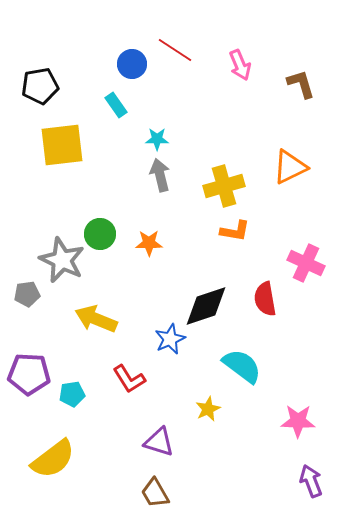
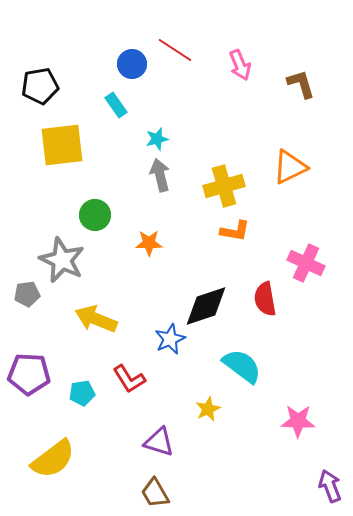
cyan star: rotated 15 degrees counterclockwise
green circle: moved 5 px left, 19 px up
cyan pentagon: moved 10 px right, 1 px up
purple arrow: moved 19 px right, 5 px down
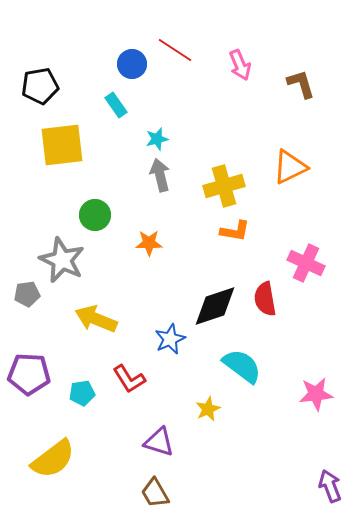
black diamond: moved 9 px right
pink star: moved 18 px right, 27 px up; rotated 8 degrees counterclockwise
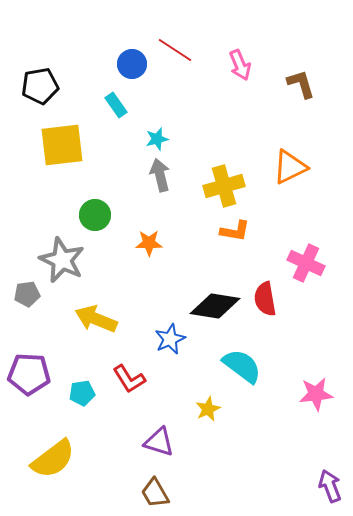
black diamond: rotated 27 degrees clockwise
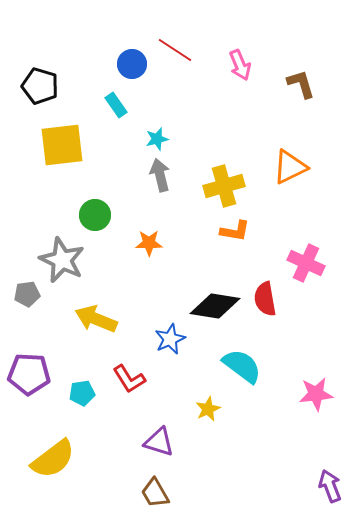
black pentagon: rotated 27 degrees clockwise
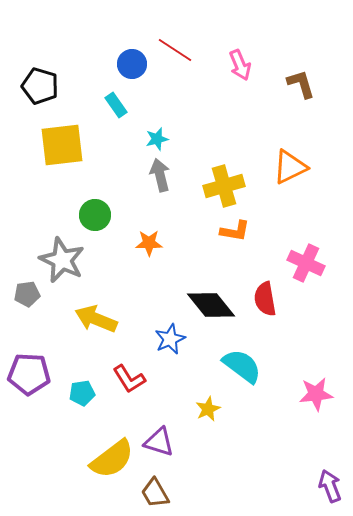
black diamond: moved 4 px left, 1 px up; rotated 42 degrees clockwise
yellow semicircle: moved 59 px right
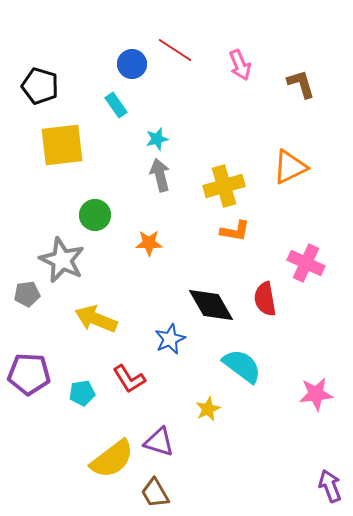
black diamond: rotated 9 degrees clockwise
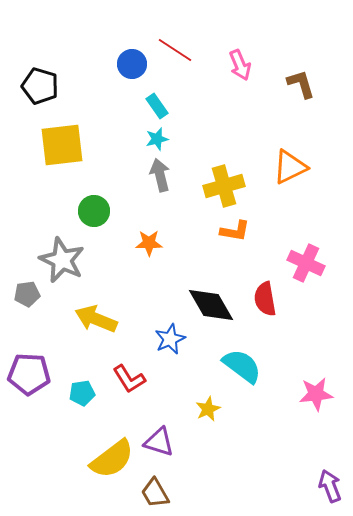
cyan rectangle: moved 41 px right, 1 px down
green circle: moved 1 px left, 4 px up
